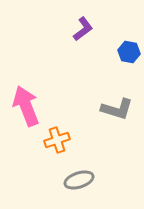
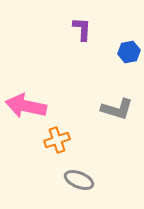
purple L-shape: moved 1 px left; rotated 50 degrees counterclockwise
blue hexagon: rotated 20 degrees counterclockwise
pink arrow: rotated 57 degrees counterclockwise
gray ellipse: rotated 40 degrees clockwise
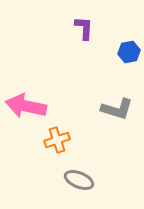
purple L-shape: moved 2 px right, 1 px up
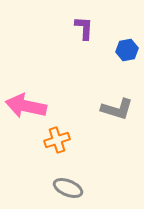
blue hexagon: moved 2 px left, 2 px up
gray ellipse: moved 11 px left, 8 px down
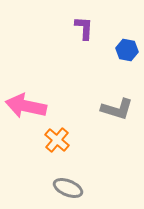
blue hexagon: rotated 20 degrees clockwise
orange cross: rotated 30 degrees counterclockwise
